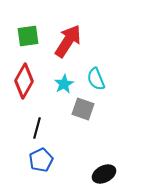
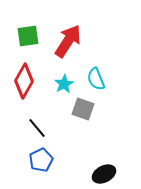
black line: rotated 55 degrees counterclockwise
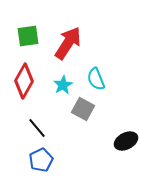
red arrow: moved 2 px down
cyan star: moved 1 px left, 1 px down
gray square: rotated 10 degrees clockwise
black ellipse: moved 22 px right, 33 px up
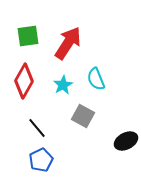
gray square: moved 7 px down
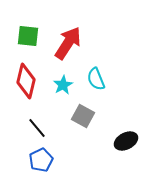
green square: rotated 15 degrees clockwise
red diamond: moved 2 px right; rotated 16 degrees counterclockwise
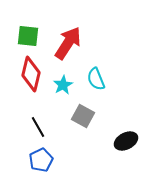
red diamond: moved 5 px right, 7 px up
black line: moved 1 px right, 1 px up; rotated 10 degrees clockwise
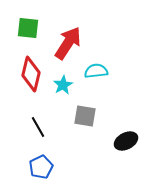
green square: moved 8 px up
cyan semicircle: moved 8 px up; rotated 105 degrees clockwise
gray square: moved 2 px right; rotated 20 degrees counterclockwise
blue pentagon: moved 7 px down
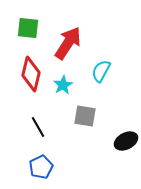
cyan semicircle: moved 5 px right; rotated 55 degrees counterclockwise
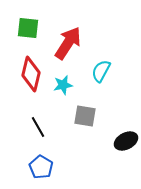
cyan star: rotated 18 degrees clockwise
blue pentagon: rotated 15 degrees counterclockwise
